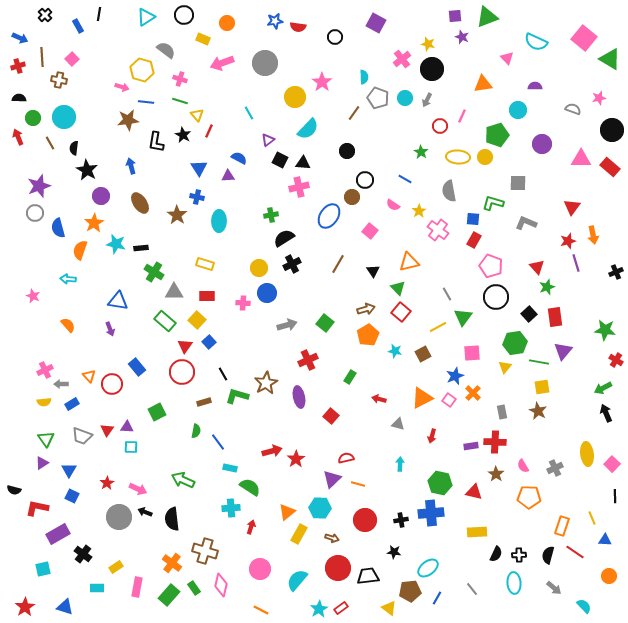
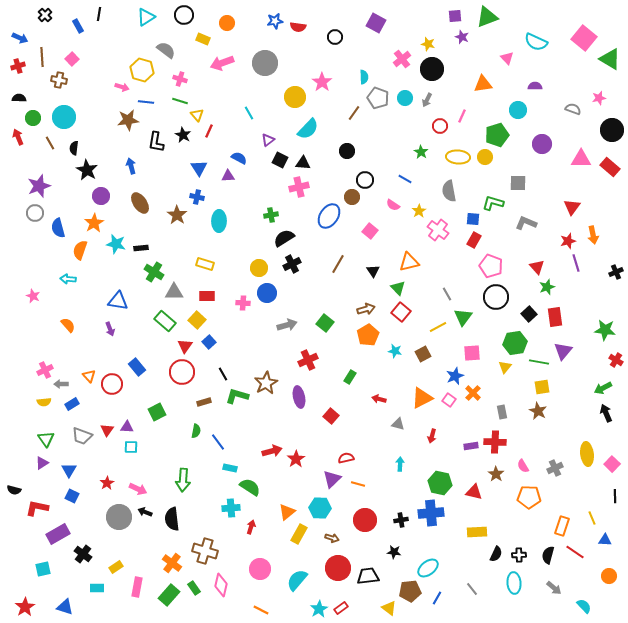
green arrow at (183, 480): rotated 110 degrees counterclockwise
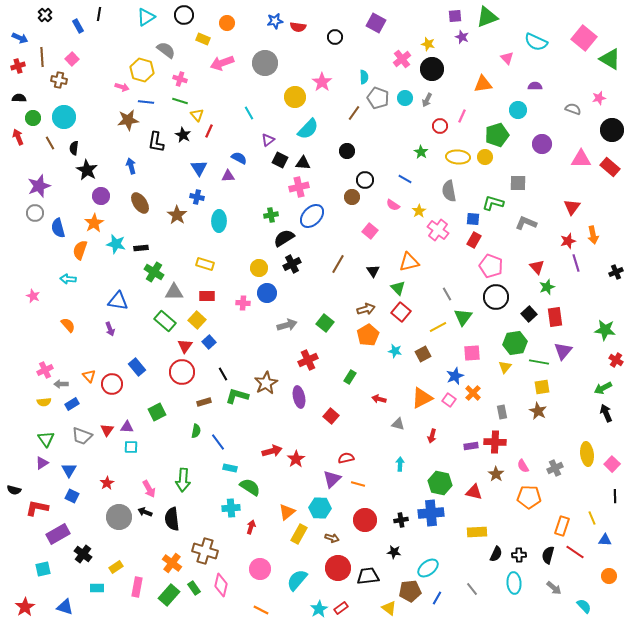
blue ellipse at (329, 216): moved 17 px left; rotated 10 degrees clockwise
pink arrow at (138, 489): moved 11 px right; rotated 36 degrees clockwise
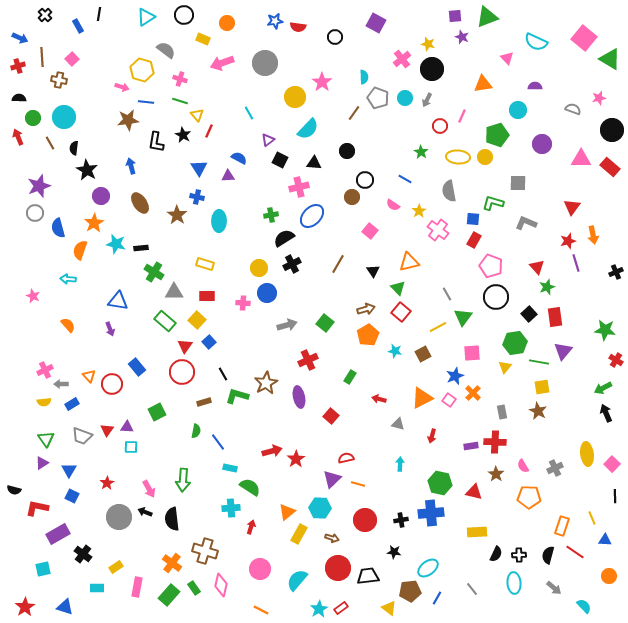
black triangle at (303, 163): moved 11 px right
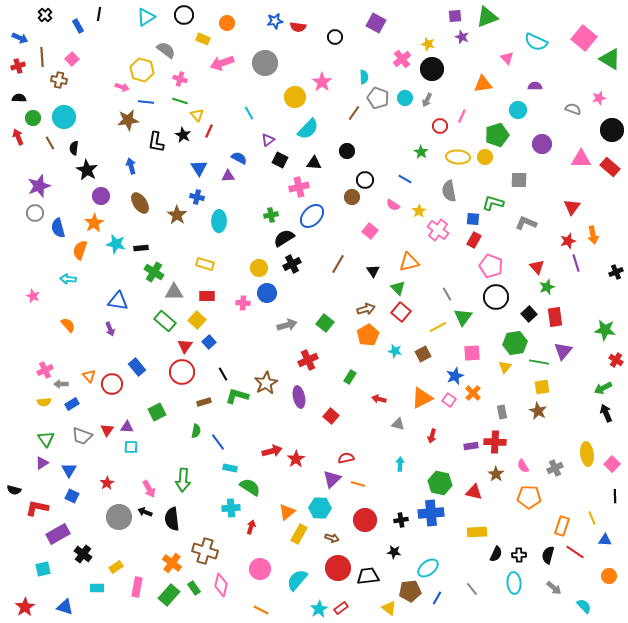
gray square at (518, 183): moved 1 px right, 3 px up
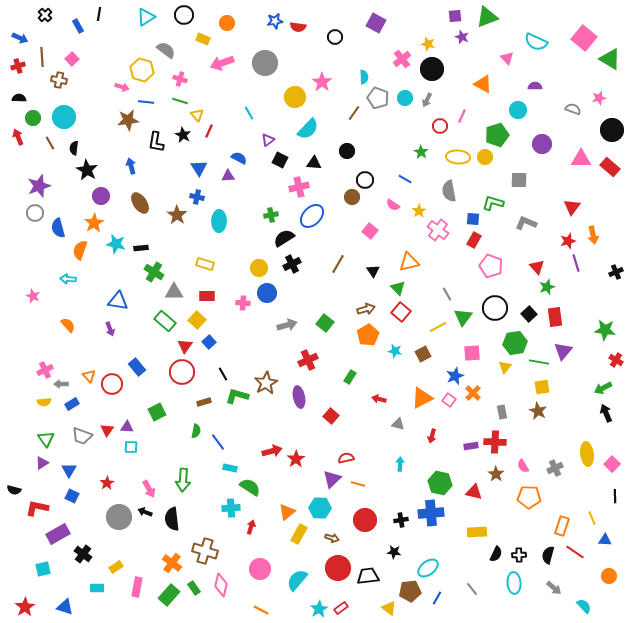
orange triangle at (483, 84): rotated 36 degrees clockwise
black circle at (496, 297): moved 1 px left, 11 px down
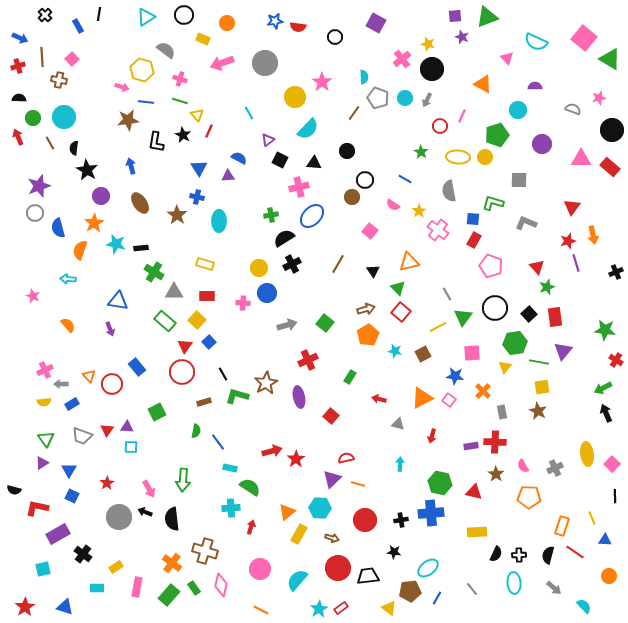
blue star at (455, 376): rotated 30 degrees clockwise
orange cross at (473, 393): moved 10 px right, 2 px up
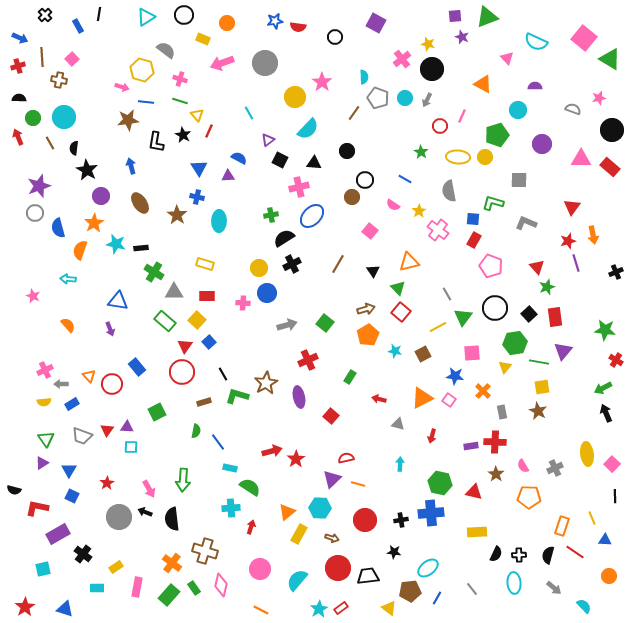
blue triangle at (65, 607): moved 2 px down
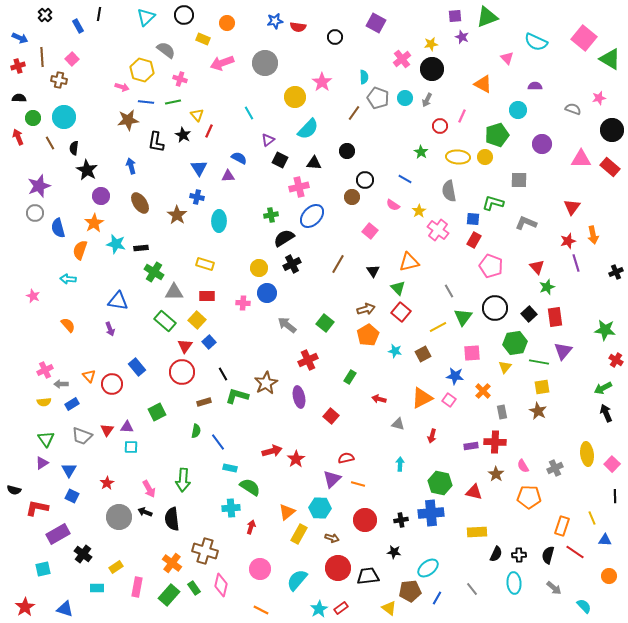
cyan triangle at (146, 17): rotated 12 degrees counterclockwise
yellow star at (428, 44): moved 3 px right; rotated 24 degrees counterclockwise
green line at (180, 101): moved 7 px left, 1 px down; rotated 28 degrees counterclockwise
gray line at (447, 294): moved 2 px right, 3 px up
gray arrow at (287, 325): rotated 126 degrees counterclockwise
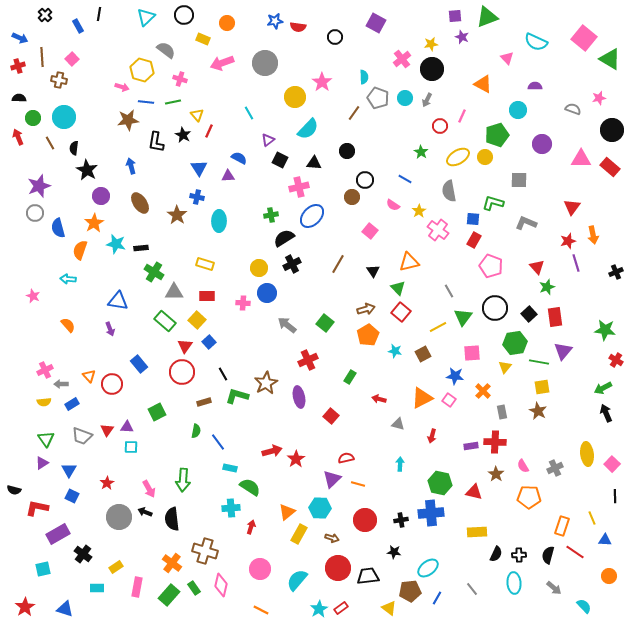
yellow ellipse at (458, 157): rotated 35 degrees counterclockwise
blue rectangle at (137, 367): moved 2 px right, 3 px up
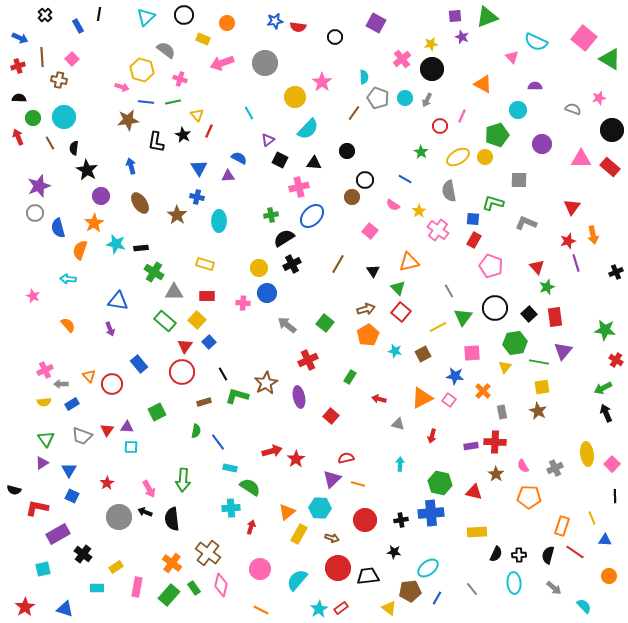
pink triangle at (507, 58): moved 5 px right, 1 px up
brown cross at (205, 551): moved 3 px right, 2 px down; rotated 20 degrees clockwise
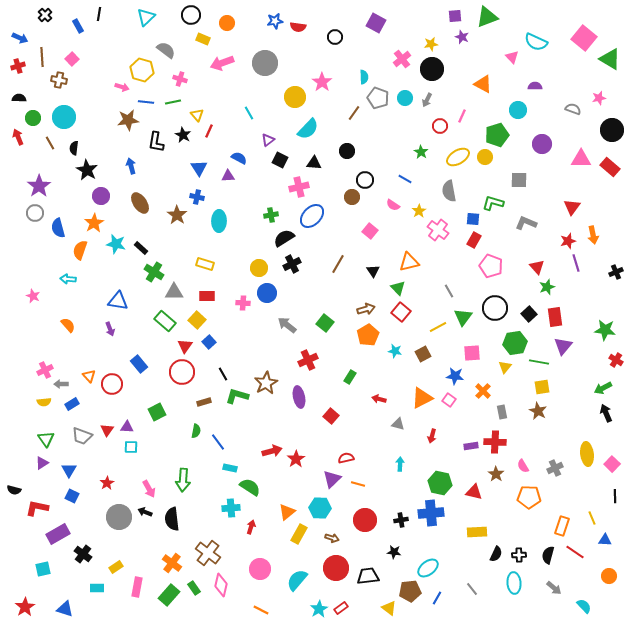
black circle at (184, 15): moved 7 px right
purple star at (39, 186): rotated 15 degrees counterclockwise
black rectangle at (141, 248): rotated 48 degrees clockwise
purple triangle at (563, 351): moved 5 px up
red circle at (338, 568): moved 2 px left
